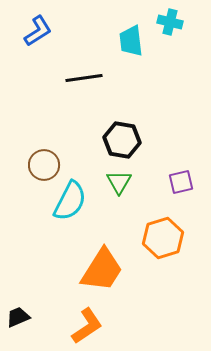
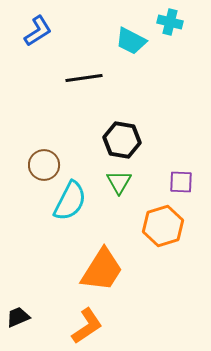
cyan trapezoid: rotated 56 degrees counterclockwise
purple square: rotated 15 degrees clockwise
orange hexagon: moved 12 px up
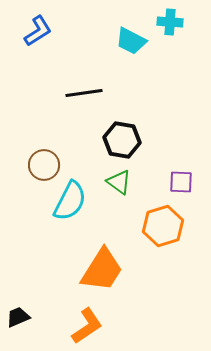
cyan cross: rotated 10 degrees counterclockwise
black line: moved 15 px down
green triangle: rotated 24 degrees counterclockwise
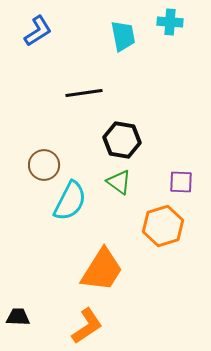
cyan trapezoid: moved 8 px left, 5 px up; rotated 128 degrees counterclockwise
black trapezoid: rotated 25 degrees clockwise
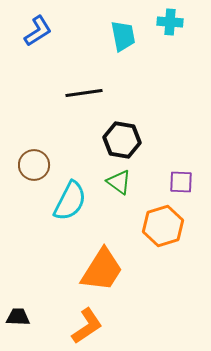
brown circle: moved 10 px left
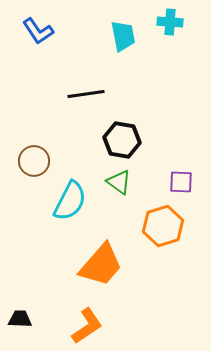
blue L-shape: rotated 88 degrees clockwise
black line: moved 2 px right, 1 px down
brown circle: moved 4 px up
orange trapezoid: moved 1 px left, 5 px up; rotated 9 degrees clockwise
black trapezoid: moved 2 px right, 2 px down
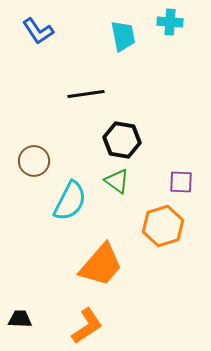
green triangle: moved 2 px left, 1 px up
